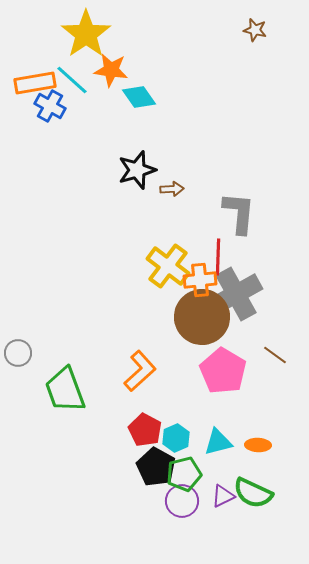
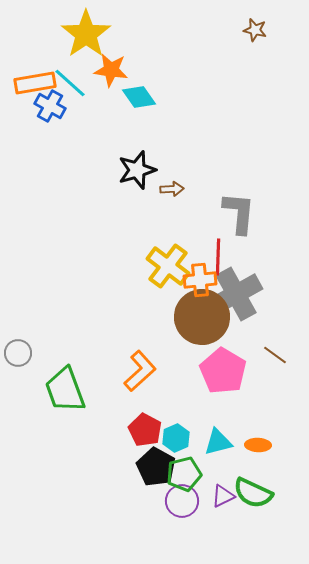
cyan line: moved 2 px left, 3 px down
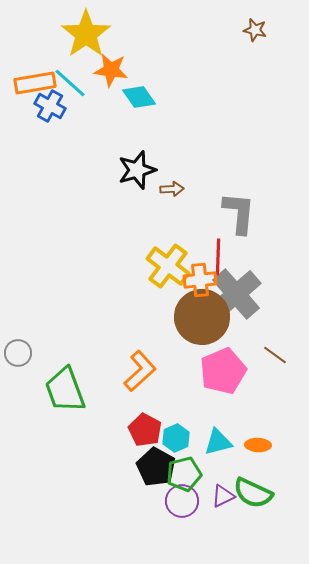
gray cross: rotated 12 degrees counterclockwise
pink pentagon: rotated 18 degrees clockwise
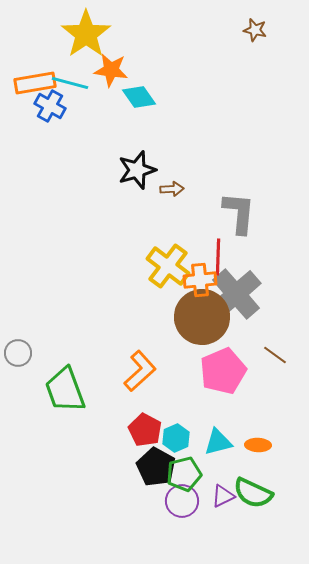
cyan line: rotated 27 degrees counterclockwise
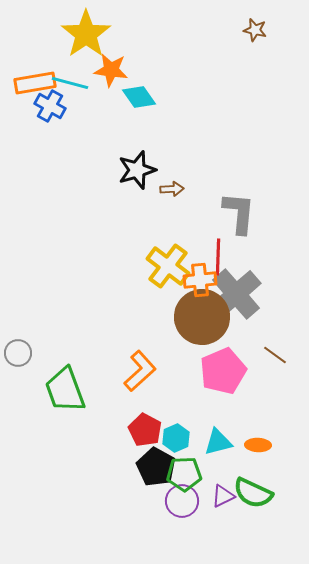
green pentagon: rotated 12 degrees clockwise
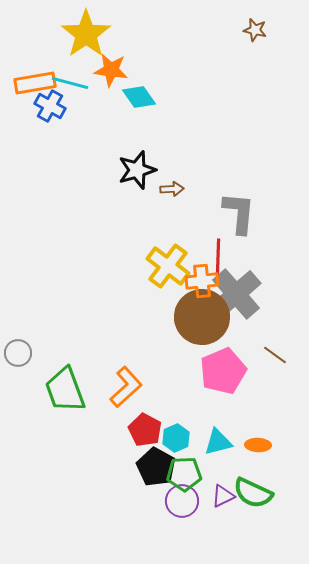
orange cross: moved 2 px right, 1 px down
orange L-shape: moved 14 px left, 16 px down
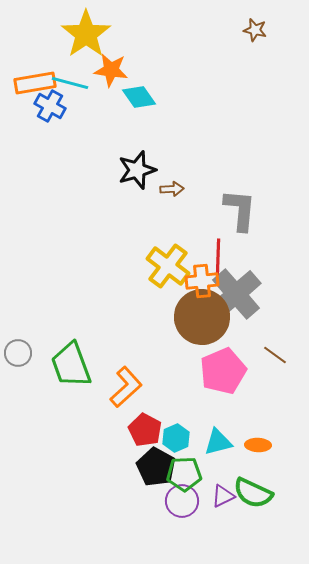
gray L-shape: moved 1 px right, 3 px up
green trapezoid: moved 6 px right, 25 px up
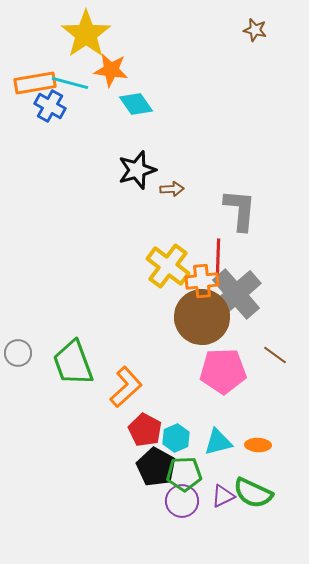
cyan diamond: moved 3 px left, 7 px down
green trapezoid: moved 2 px right, 2 px up
pink pentagon: rotated 21 degrees clockwise
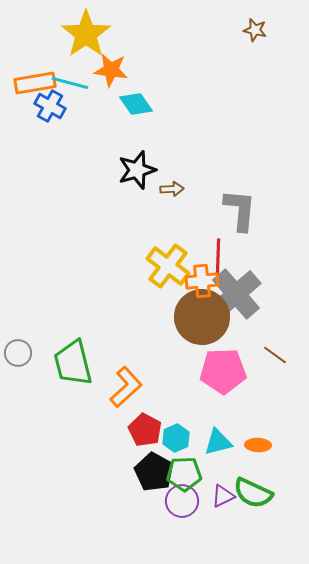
green trapezoid: rotated 6 degrees clockwise
black pentagon: moved 2 px left, 5 px down
